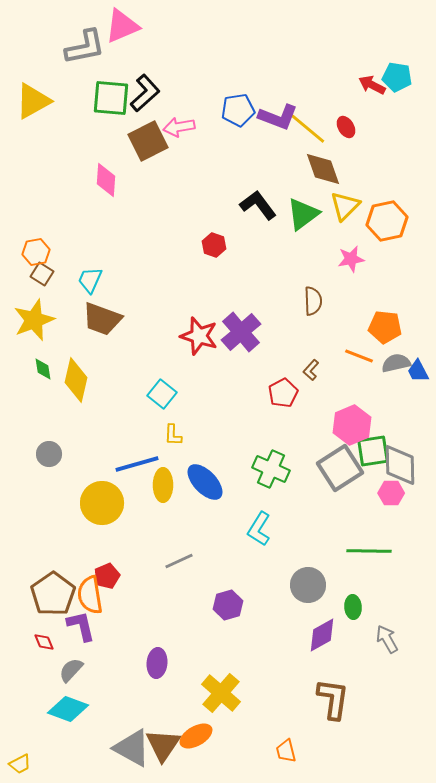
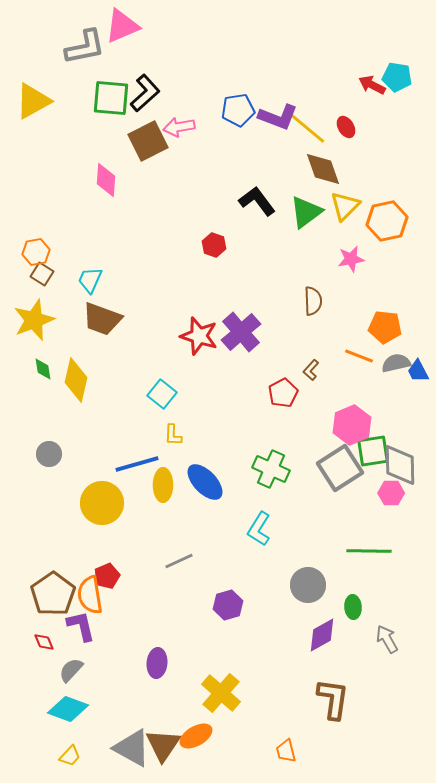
black L-shape at (258, 205): moved 1 px left, 4 px up
green triangle at (303, 214): moved 3 px right, 2 px up
yellow trapezoid at (20, 764): moved 50 px right, 8 px up; rotated 20 degrees counterclockwise
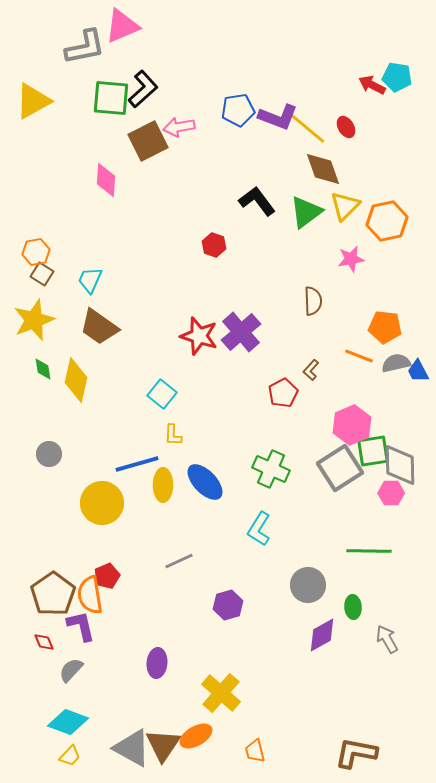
black L-shape at (145, 93): moved 2 px left, 4 px up
brown trapezoid at (102, 319): moved 3 px left, 8 px down; rotated 15 degrees clockwise
brown L-shape at (333, 699): moved 23 px right, 54 px down; rotated 87 degrees counterclockwise
cyan diamond at (68, 709): moved 13 px down
orange trapezoid at (286, 751): moved 31 px left
